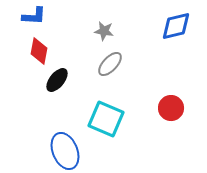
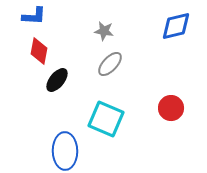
blue ellipse: rotated 21 degrees clockwise
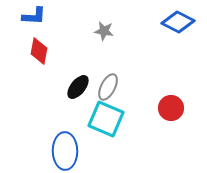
blue diamond: moved 2 px right, 4 px up; rotated 40 degrees clockwise
gray ellipse: moved 2 px left, 23 px down; rotated 16 degrees counterclockwise
black ellipse: moved 21 px right, 7 px down
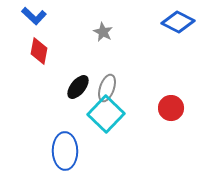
blue L-shape: rotated 40 degrees clockwise
gray star: moved 1 px left, 1 px down; rotated 18 degrees clockwise
gray ellipse: moved 1 px left, 1 px down; rotated 8 degrees counterclockwise
cyan square: moved 5 px up; rotated 21 degrees clockwise
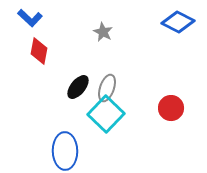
blue L-shape: moved 4 px left, 2 px down
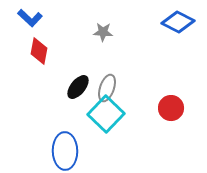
gray star: rotated 24 degrees counterclockwise
